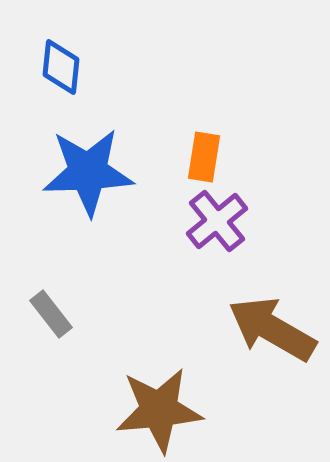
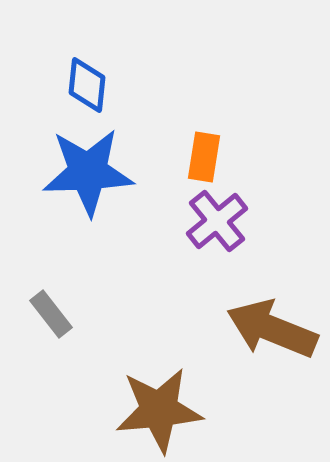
blue diamond: moved 26 px right, 18 px down
brown arrow: rotated 8 degrees counterclockwise
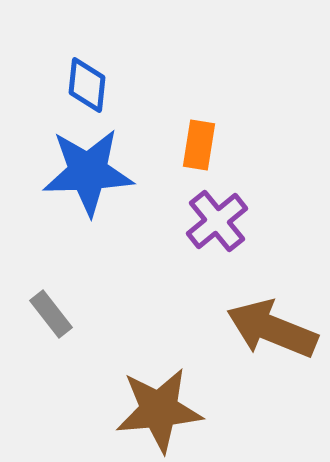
orange rectangle: moved 5 px left, 12 px up
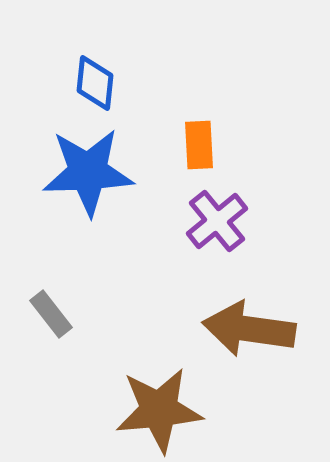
blue diamond: moved 8 px right, 2 px up
orange rectangle: rotated 12 degrees counterclockwise
brown arrow: moved 23 px left; rotated 14 degrees counterclockwise
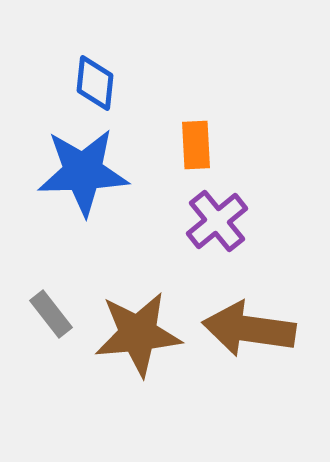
orange rectangle: moved 3 px left
blue star: moved 5 px left
brown star: moved 21 px left, 76 px up
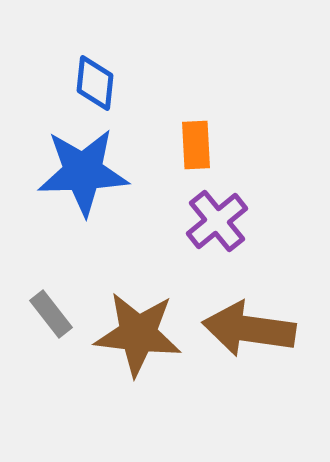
brown star: rotated 12 degrees clockwise
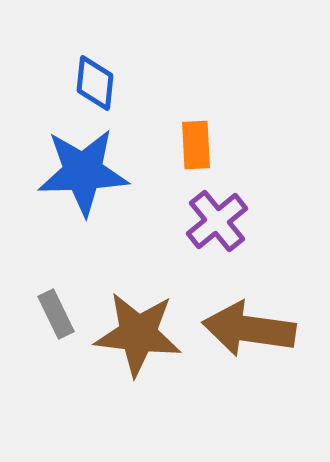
gray rectangle: moved 5 px right; rotated 12 degrees clockwise
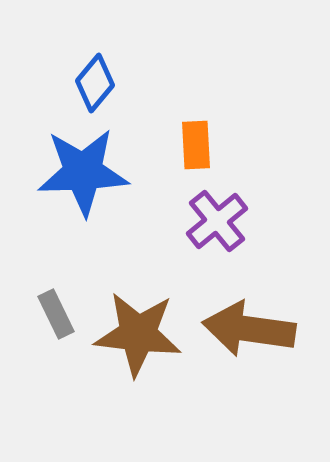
blue diamond: rotated 34 degrees clockwise
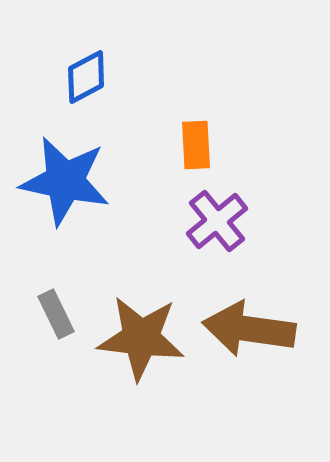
blue diamond: moved 9 px left, 6 px up; rotated 22 degrees clockwise
blue star: moved 18 px left, 9 px down; rotated 14 degrees clockwise
brown star: moved 3 px right, 4 px down
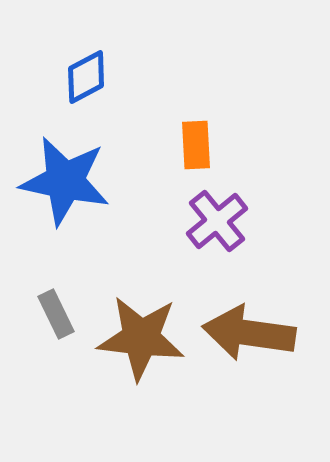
brown arrow: moved 4 px down
